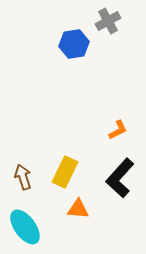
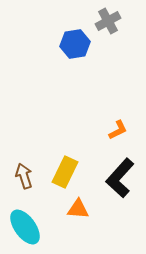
blue hexagon: moved 1 px right
brown arrow: moved 1 px right, 1 px up
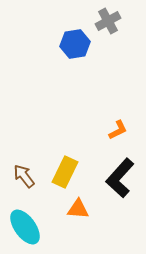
brown arrow: rotated 20 degrees counterclockwise
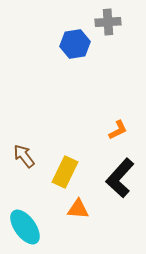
gray cross: moved 1 px down; rotated 25 degrees clockwise
brown arrow: moved 20 px up
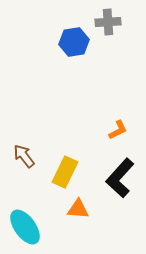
blue hexagon: moved 1 px left, 2 px up
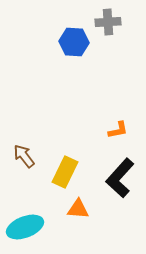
blue hexagon: rotated 12 degrees clockwise
orange L-shape: rotated 15 degrees clockwise
cyan ellipse: rotated 75 degrees counterclockwise
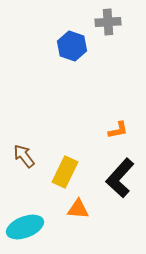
blue hexagon: moved 2 px left, 4 px down; rotated 16 degrees clockwise
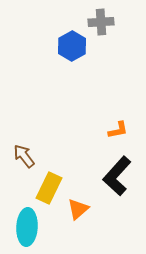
gray cross: moved 7 px left
blue hexagon: rotated 12 degrees clockwise
yellow rectangle: moved 16 px left, 16 px down
black L-shape: moved 3 px left, 2 px up
orange triangle: rotated 45 degrees counterclockwise
cyan ellipse: moved 2 px right; rotated 66 degrees counterclockwise
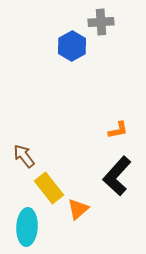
yellow rectangle: rotated 64 degrees counterclockwise
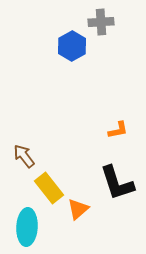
black L-shape: moved 7 px down; rotated 60 degrees counterclockwise
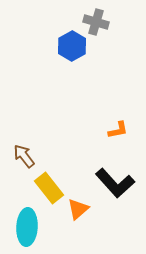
gray cross: moved 5 px left; rotated 20 degrees clockwise
black L-shape: moved 2 px left; rotated 24 degrees counterclockwise
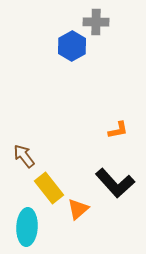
gray cross: rotated 15 degrees counterclockwise
